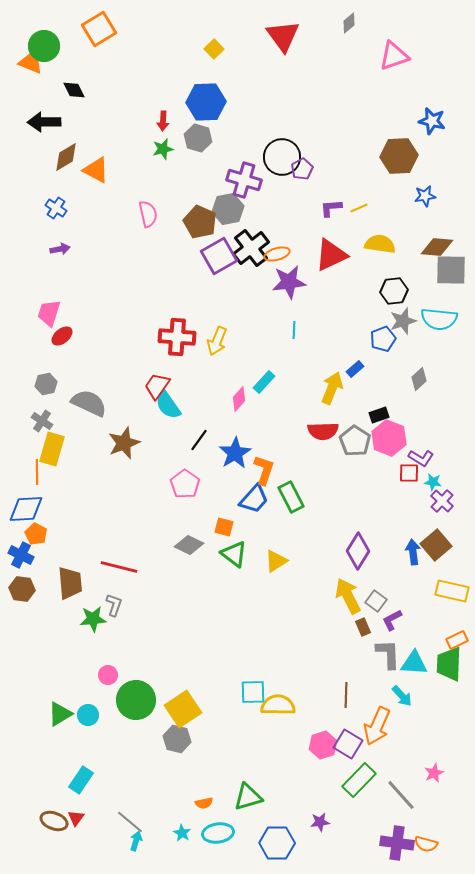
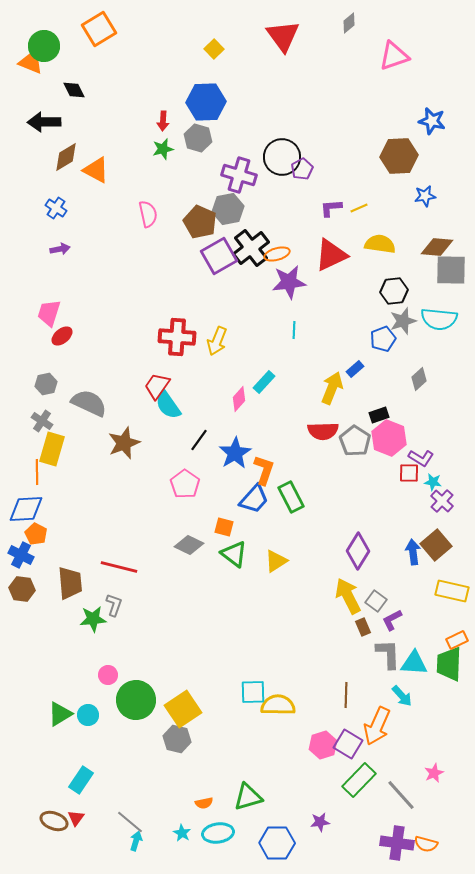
purple cross at (244, 180): moved 5 px left, 5 px up
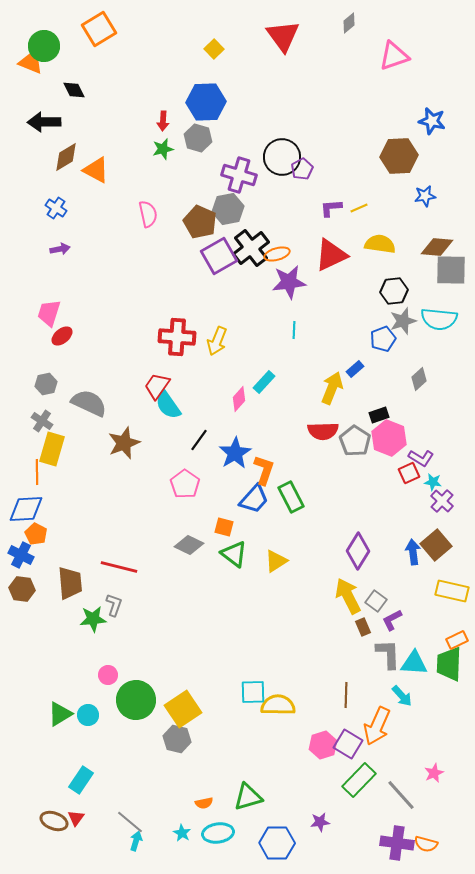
red square at (409, 473): rotated 25 degrees counterclockwise
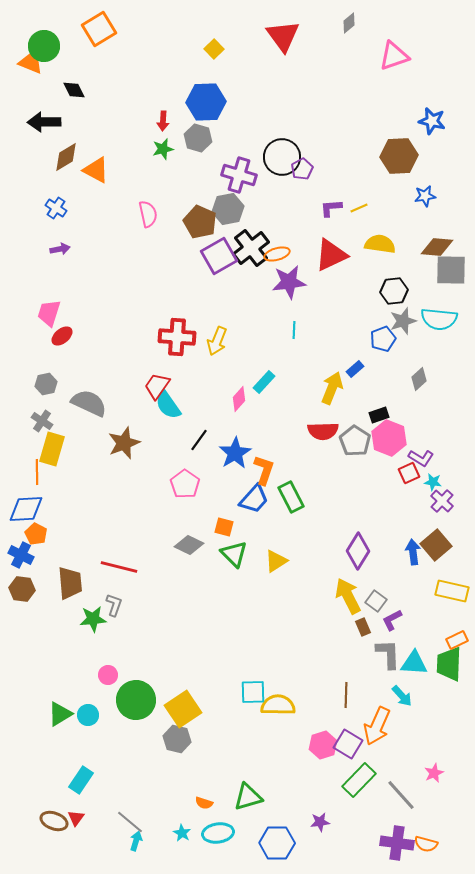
green triangle at (234, 554): rotated 8 degrees clockwise
orange semicircle at (204, 803): rotated 30 degrees clockwise
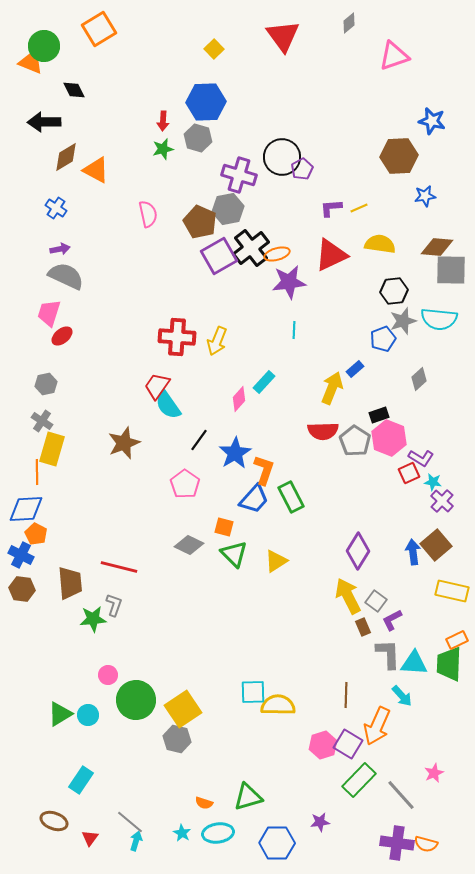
gray semicircle at (89, 403): moved 23 px left, 127 px up
red triangle at (76, 818): moved 14 px right, 20 px down
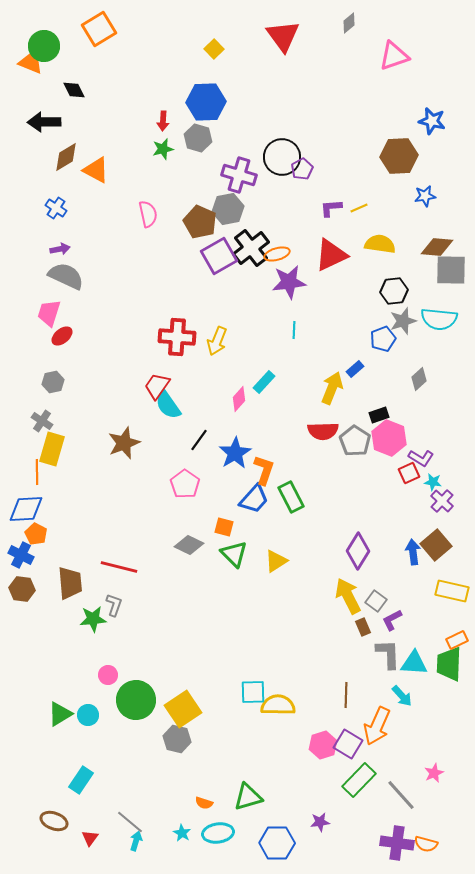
gray hexagon at (46, 384): moved 7 px right, 2 px up
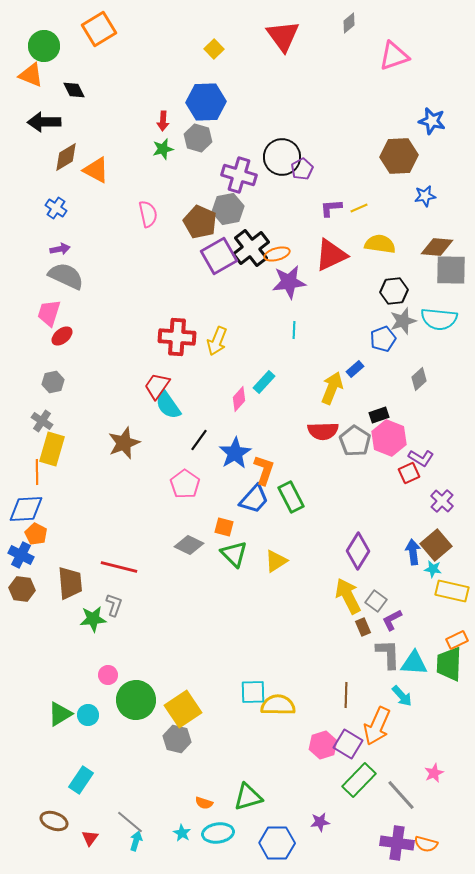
orange triangle at (31, 62): moved 13 px down
cyan star at (433, 482): moved 87 px down
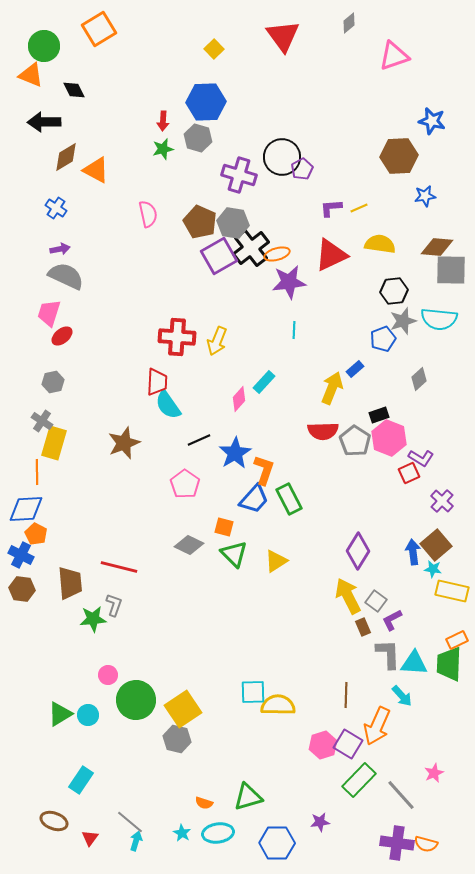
gray hexagon at (228, 209): moved 5 px right, 14 px down; rotated 20 degrees clockwise
red trapezoid at (157, 386): moved 4 px up; rotated 148 degrees clockwise
black line at (199, 440): rotated 30 degrees clockwise
yellow rectangle at (52, 449): moved 2 px right, 6 px up
green rectangle at (291, 497): moved 2 px left, 2 px down
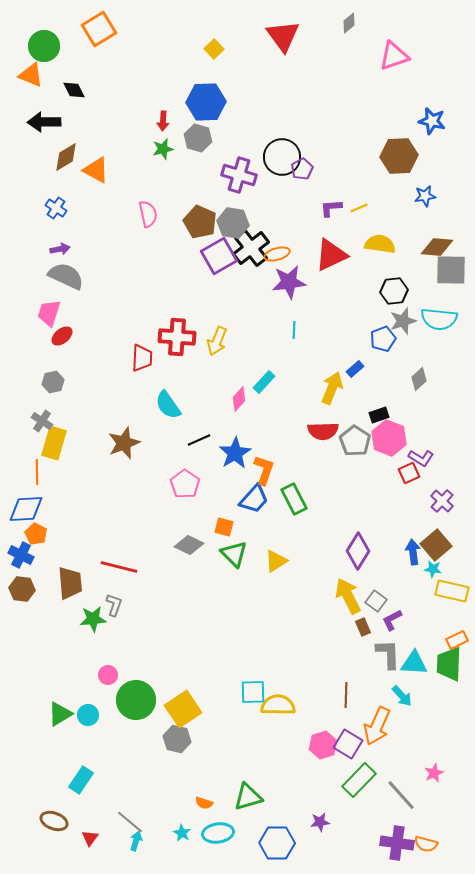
red trapezoid at (157, 382): moved 15 px left, 24 px up
green rectangle at (289, 499): moved 5 px right
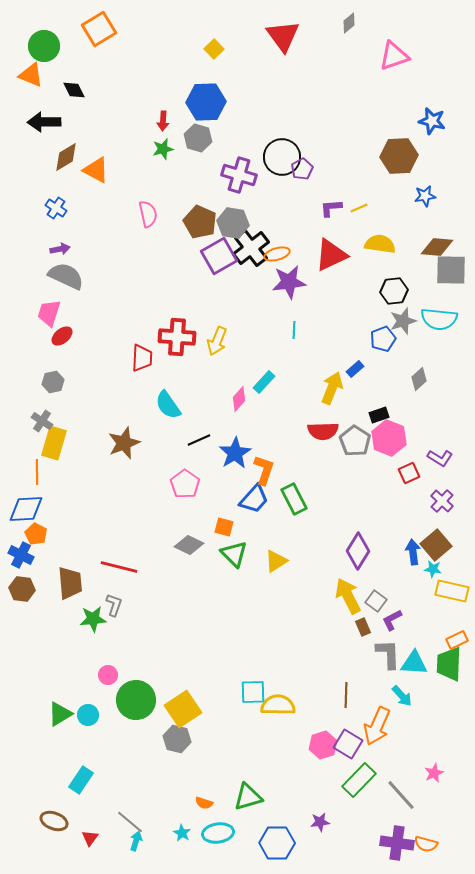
purple L-shape at (421, 458): moved 19 px right
